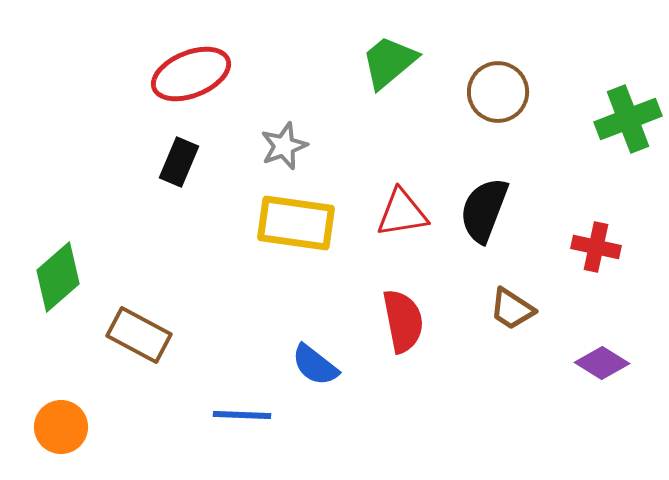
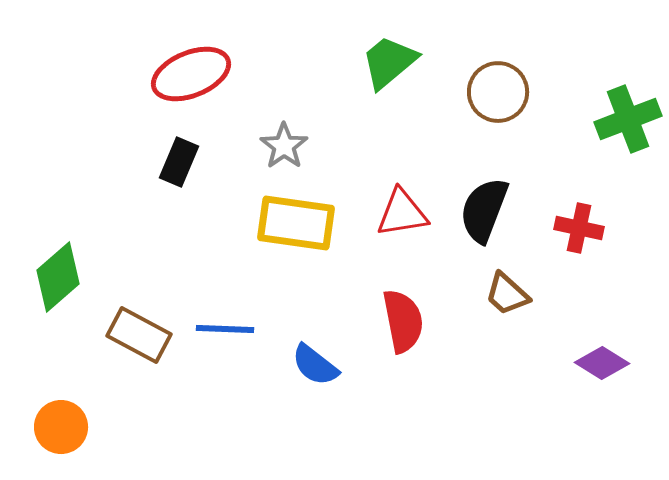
gray star: rotated 15 degrees counterclockwise
red cross: moved 17 px left, 19 px up
brown trapezoid: moved 5 px left, 15 px up; rotated 9 degrees clockwise
blue line: moved 17 px left, 86 px up
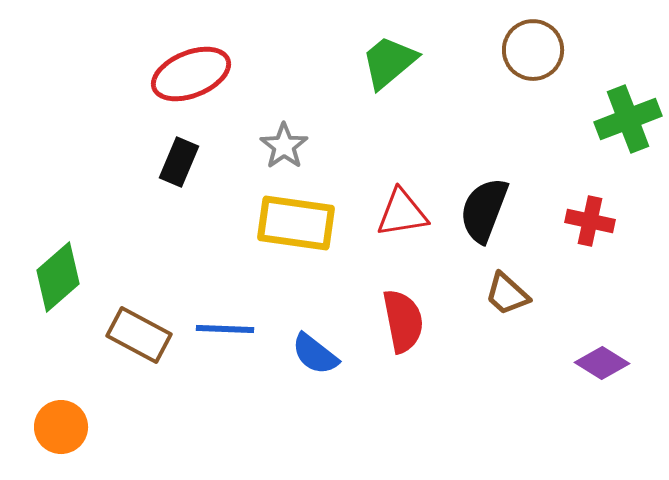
brown circle: moved 35 px right, 42 px up
red cross: moved 11 px right, 7 px up
blue semicircle: moved 11 px up
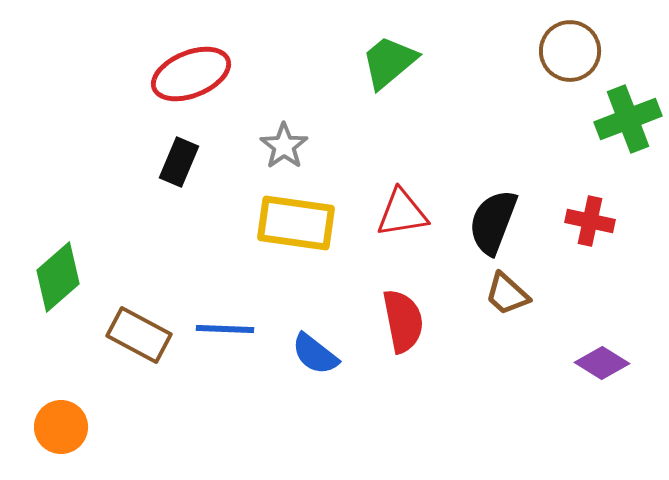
brown circle: moved 37 px right, 1 px down
black semicircle: moved 9 px right, 12 px down
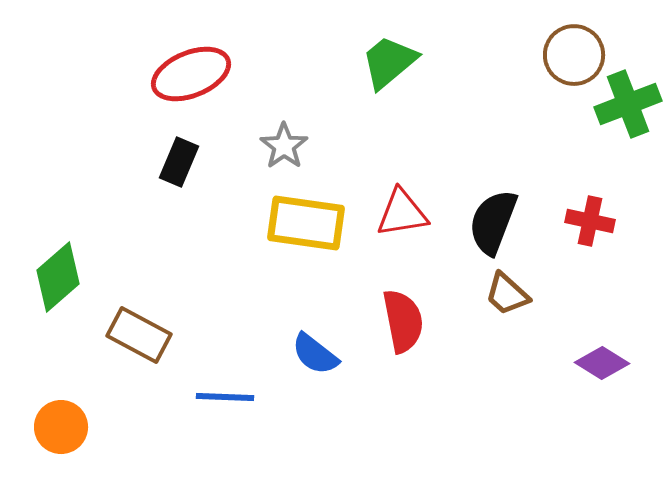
brown circle: moved 4 px right, 4 px down
green cross: moved 15 px up
yellow rectangle: moved 10 px right
blue line: moved 68 px down
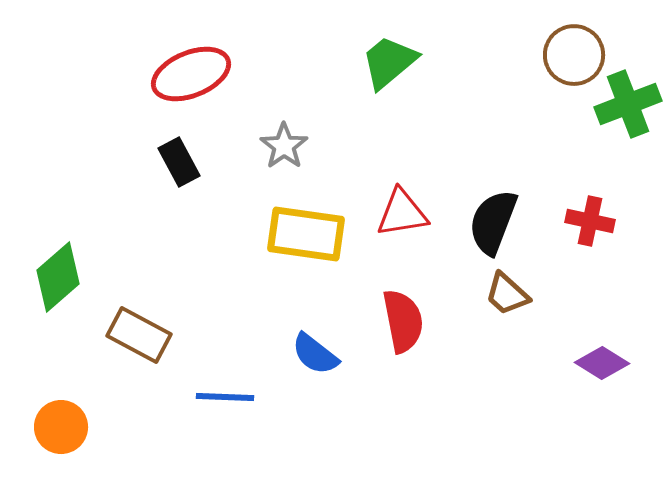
black rectangle: rotated 51 degrees counterclockwise
yellow rectangle: moved 11 px down
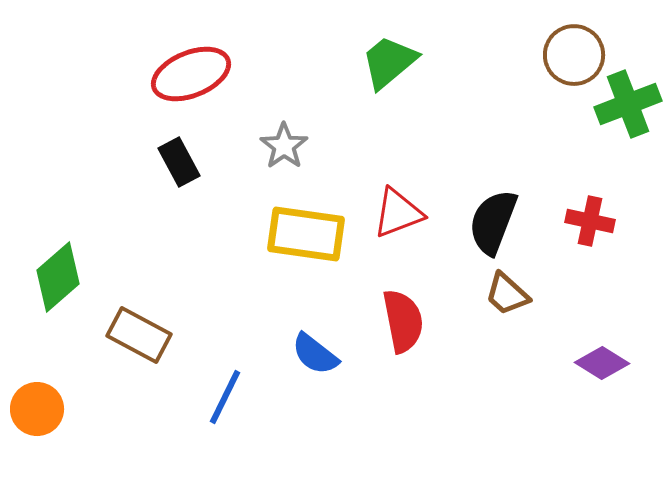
red triangle: moved 4 px left; rotated 12 degrees counterclockwise
blue line: rotated 66 degrees counterclockwise
orange circle: moved 24 px left, 18 px up
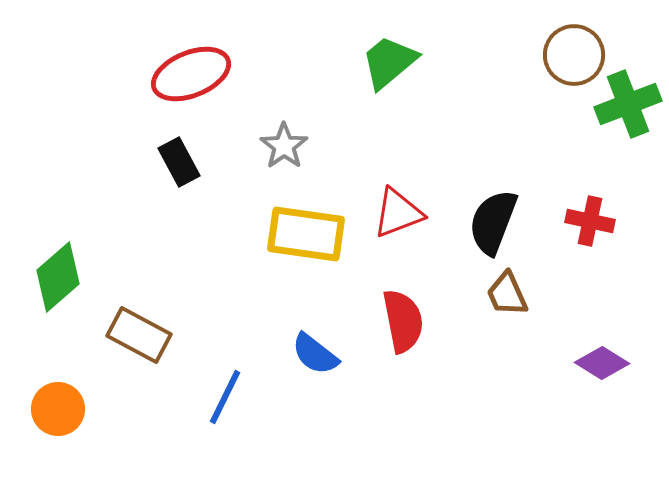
brown trapezoid: rotated 24 degrees clockwise
orange circle: moved 21 px right
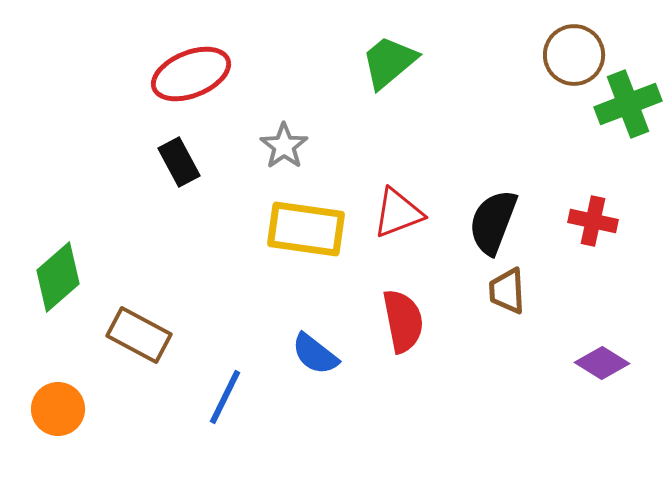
red cross: moved 3 px right
yellow rectangle: moved 5 px up
brown trapezoid: moved 3 px up; rotated 21 degrees clockwise
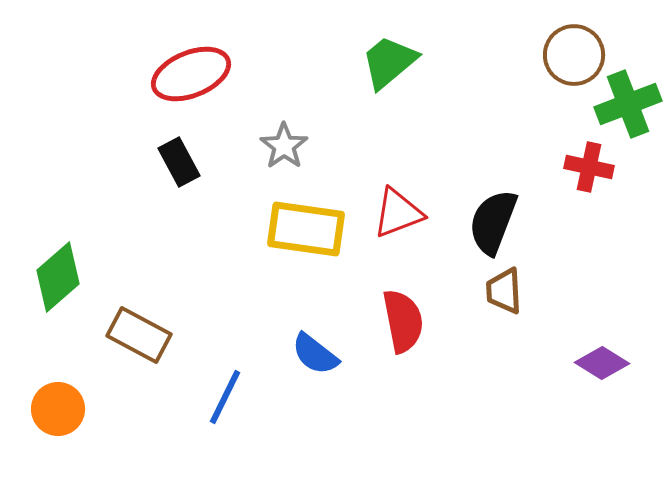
red cross: moved 4 px left, 54 px up
brown trapezoid: moved 3 px left
